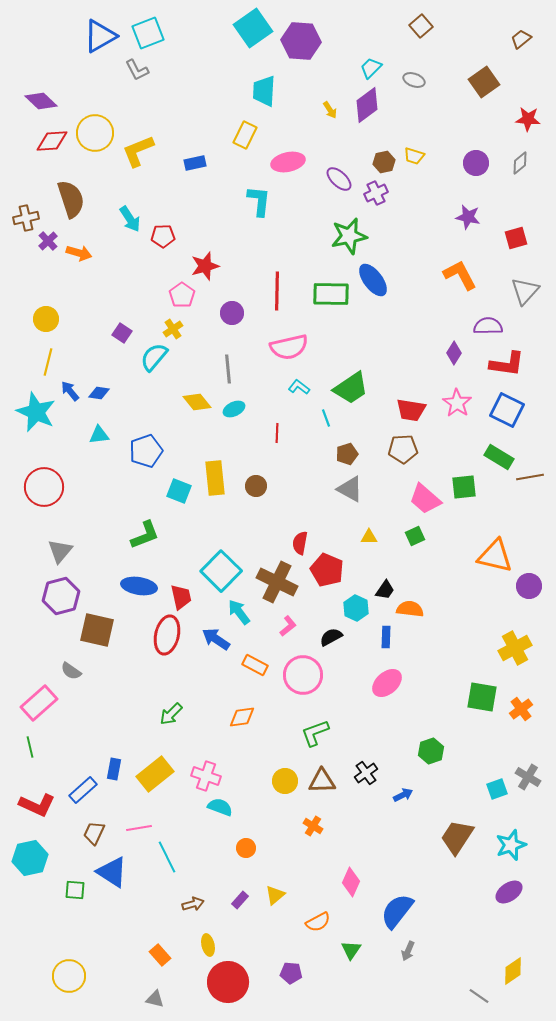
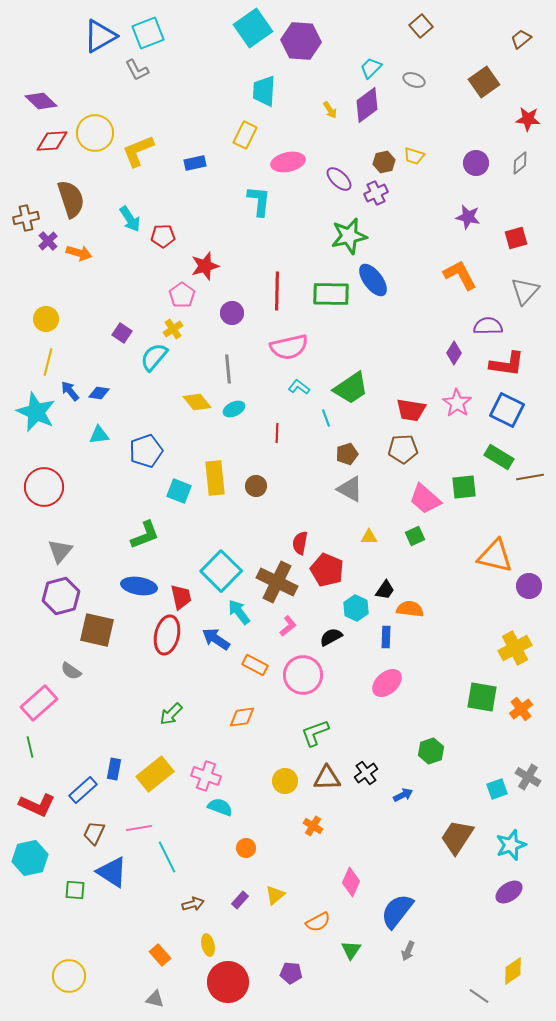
brown triangle at (322, 781): moved 5 px right, 3 px up
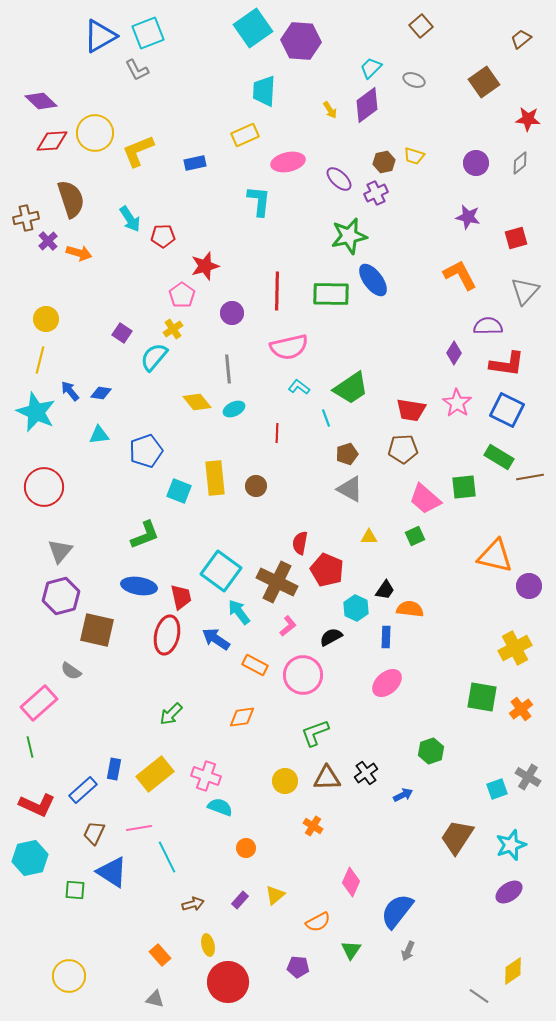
yellow rectangle at (245, 135): rotated 40 degrees clockwise
yellow line at (48, 362): moved 8 px left, 2 px up
blue diamond at (99, 393): moved 2 px right
cyan square at (221, 571): rotated 9 degrees counterclockwise
purple pentagon at (291, 973): moved 7 px right, 6 px up
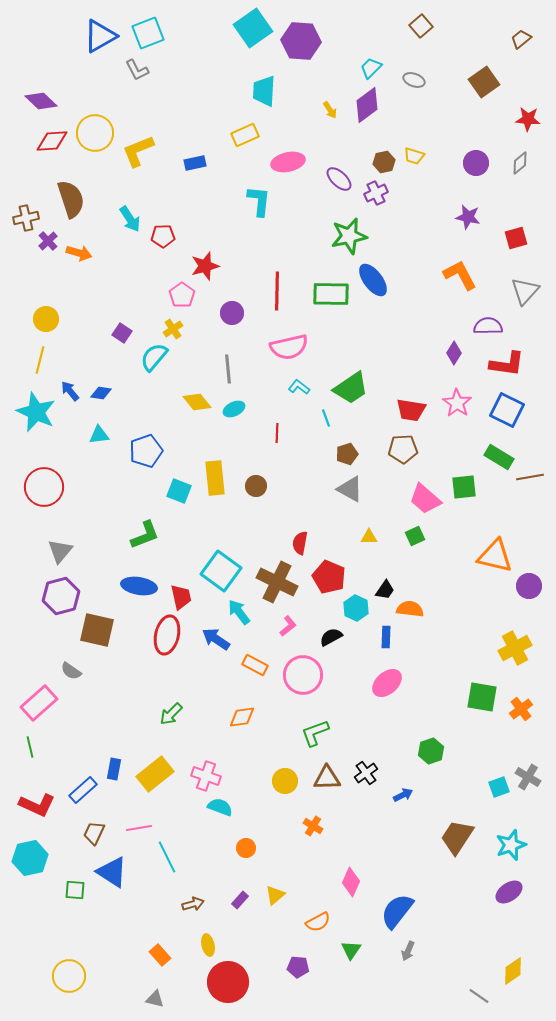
red pentagon at (327, 570): moved 2 px right, 7 px down
cyan square at (497, 789): moved 2 px right, 2 px up
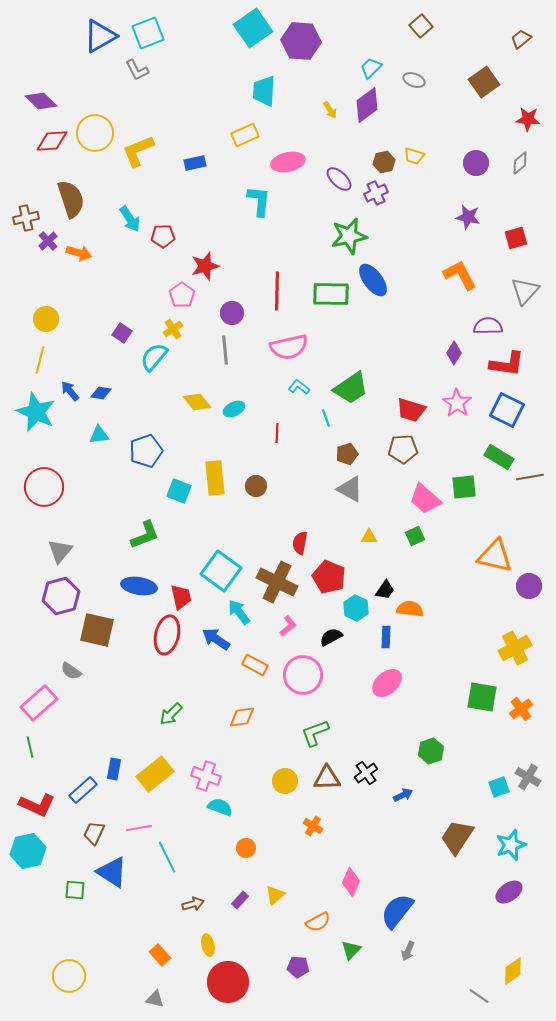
gray line at (228, 369): moved 3 px left, 19 px up
red trapezoid at (411, 410): rotated 8 degrees clockwise
cyan hexagon at (30, 858): moved 2 px left, 7 px up
green triangle at (351, 950): rotated 10 degrees clockwise
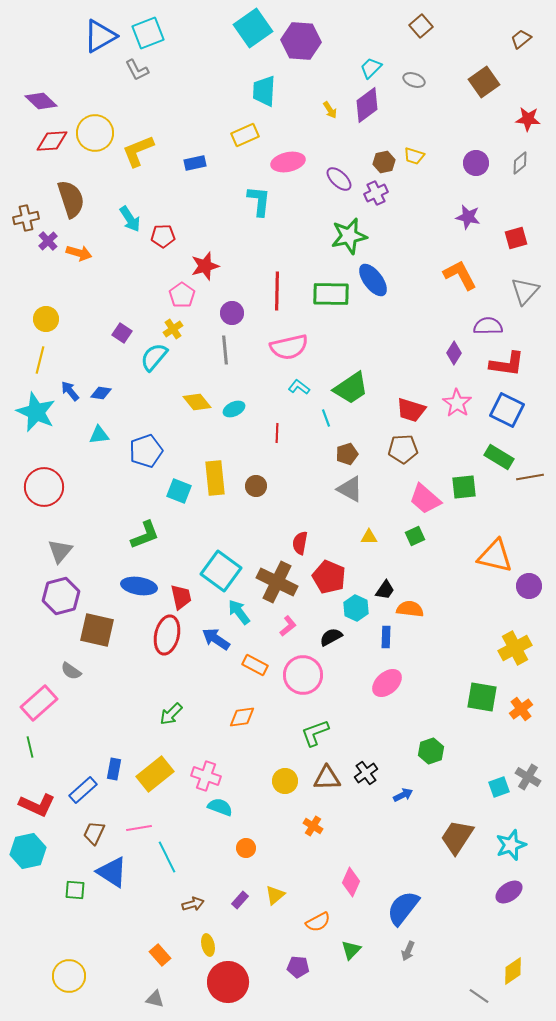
blue semicircle at (397, 911): moved 6 px right, 3 px up
